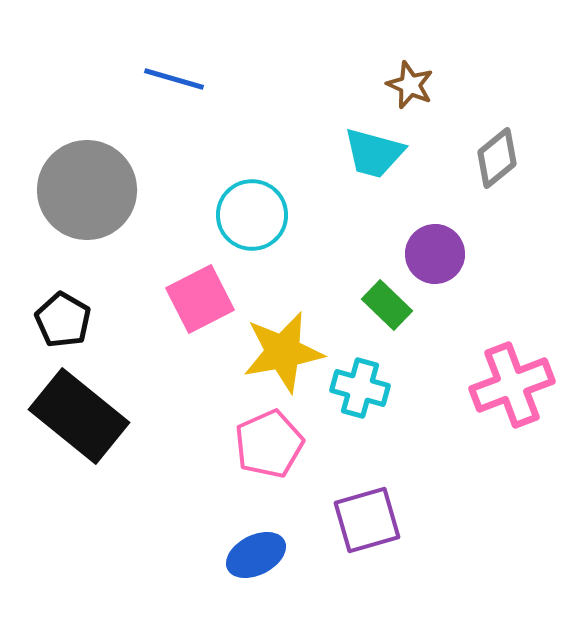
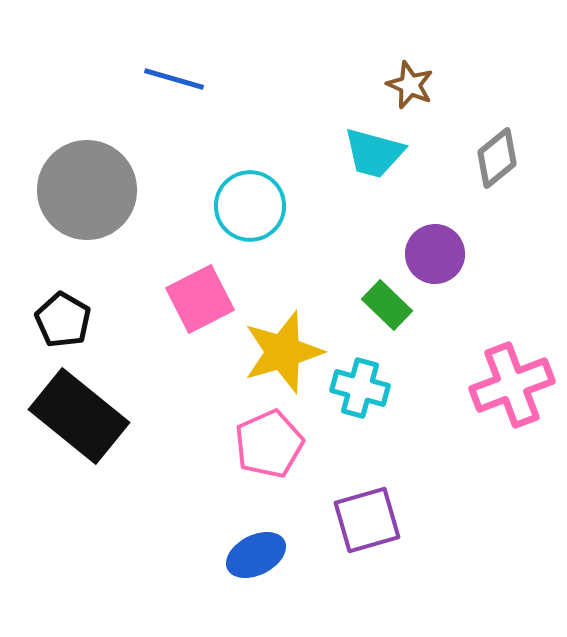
cyan circle: moved 2 px left, 9 px up
yellow star: rotated 6 degrees counterclockwise
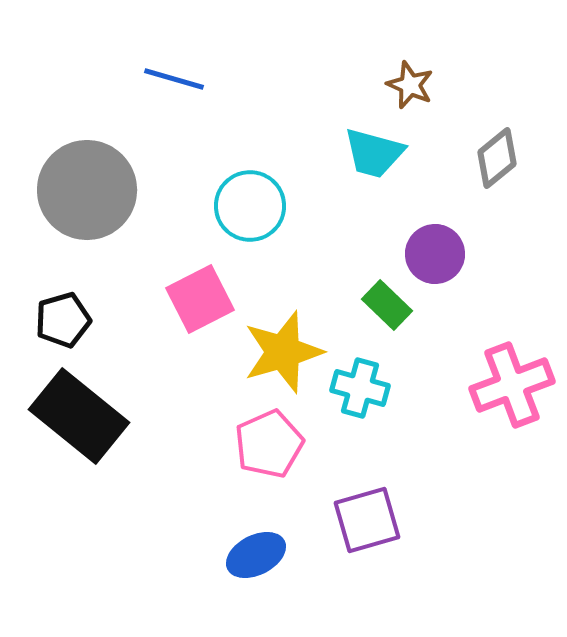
black pentagon: rotated 26 degrees clockwise
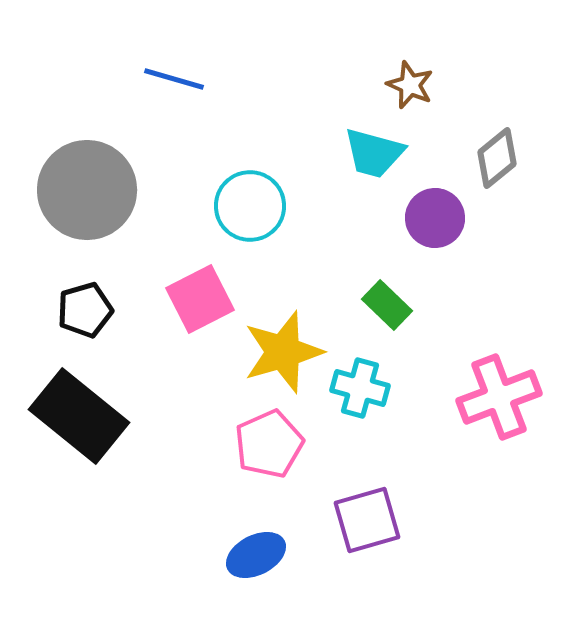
purple circle: moved 36 px up
black pentagon: moved 22 px right, 10 px up
pink cross: moved 13 px left, 12 px down
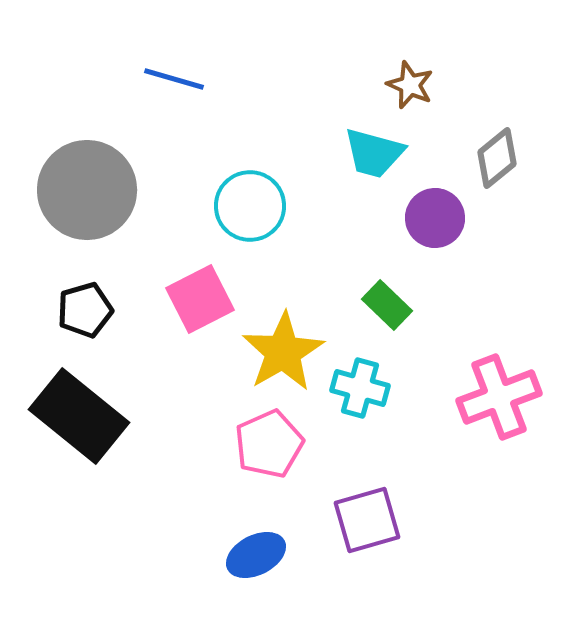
yellow star: rotated 14 degrees counterclockwise
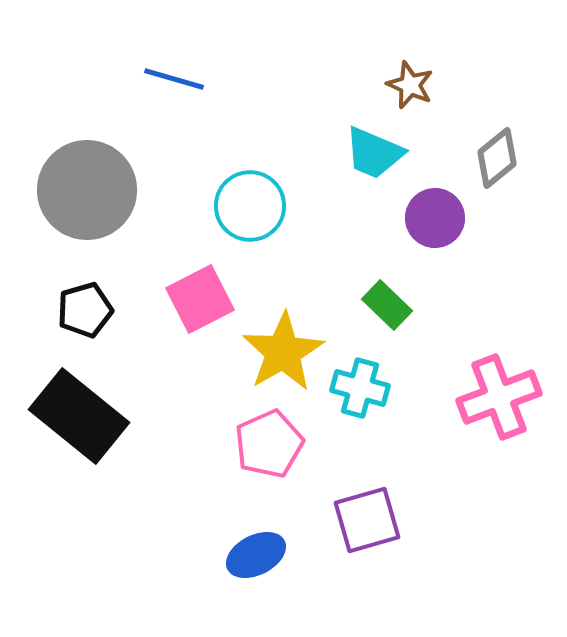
cyan trapezoid: rotated 8 degrees clockwise
